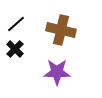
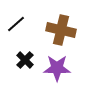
black cross: moved 10 px right, 11 px down
purple star: moved 4 px up
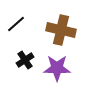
black cross: rotated 12 degrees clockwise
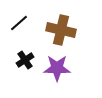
black line: moved 3 px right, 1 px up
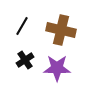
black line: moved 3 px right, 3 px down; rotated 18 degrees counterclockwise
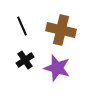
black line: rotated 54 degrees counterclockwise
purple star: rotated 16 degrees clockwise
